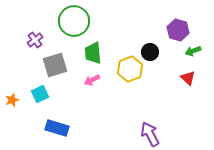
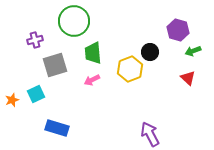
purple cross: rotated 21 degrees clockwise
cyan square: moved 4 px left
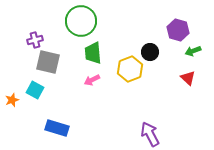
green circle: moved 7 px right
gray square: moved 7 px left, 3 px up; rotated 30 degrees clockwise
cyan square: moved 1 px left, 4 px up; rotated 36 degrees counterclockwise
